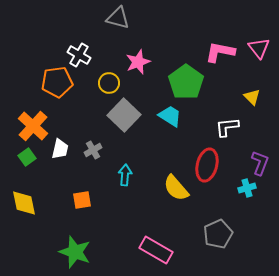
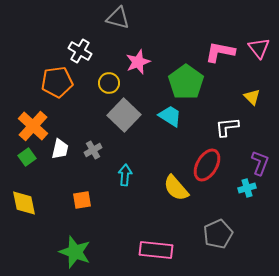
white cross: moved 1 px right, 4 px up
red ellipse: rotated 16 degrees clockwise
pink rectangle: rotated 24 degrees counterclockwise
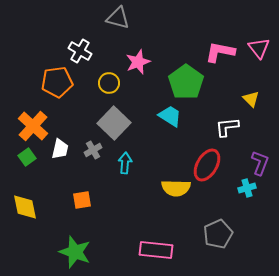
yellow triangle: moved 1 px left, 2 px down
gray square: moved 10 px left, 8 px down
cyan arrow: moved 12 px up
yellow semicircle: rotated 48 degrees counterclockwise
yellow diamond: moved 1 px right, 4 px down
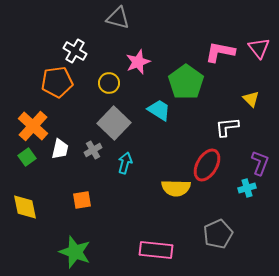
white cross: moved 5 px left
cyan trapezoid: moved 11 px left, 6 px up
cyan arrow: rotated 10 degrees clockwise
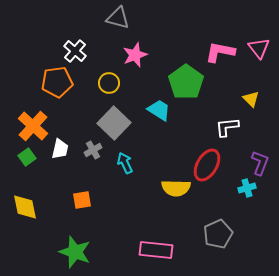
white cross: rotated 10 degrees clockwise
pink star: moved 3 px left, 7 px up
cyan arrow: rotated 40 degrees counterclockwise
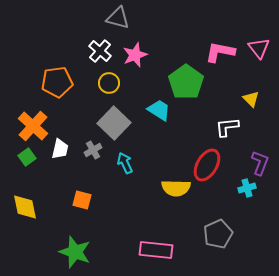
white cross: moved 25 px right
orange square: rotated 24 degrees clockwise
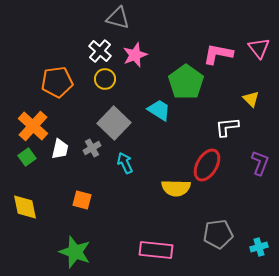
pink L-shape: moved 2 px left, 2 px down
yellow circle: moved 4 px left, 4 px up
gray cross: moved 1 px left, 2 px up
cyan cross: moved 12 px right, 59 px down
gray pentagon: rotated 16 degrees clockwise
